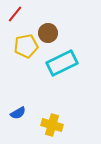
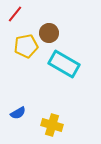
brown circle: moved 1 px right
cyan rectangle: moved 2 px right, 1 px down; rotated 56 degrees clockwise
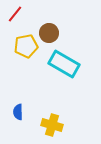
blue semicircle: moved 1 px up; rotated 119 degrees clockwise
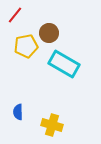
red line: moved 1 px down
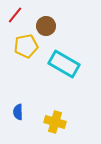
brown circle: moved 3 px left, 7 px up
yellow cross: moved 3 px right, 3 px up
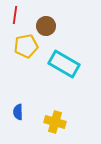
red line: rotated 30 degrees counterclockwise
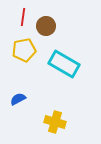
red line: moved 8 px right, 2 px down
yellow pentagon: moved 2 px left, 4 px down
blue semicircle: moved 13 px up; rotated 63 degrees clockwise
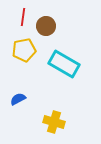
yellow cross: moved 1 px left
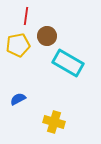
red line: moved 3 px right, 1 px up
brown circle: moved 1 px right, 10 px down
yellow pentagon: moved 6 px left, 5 px up
cyan rectangle: moved 4 px right, 1 px up
